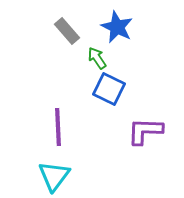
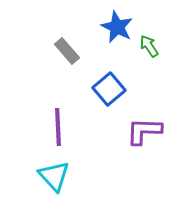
gray rectangle: moved 20 px down
green arrow: moved 52 px right, 12 px up
blue square: rotated 24 degrees clockwise
purple L-shape: moved 1 px left
cyan triangle: rotated 20 degrees counterclockwise
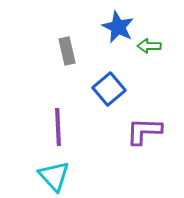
blue star: moved 1 px right
green arrow: rotated 55 degrees counterclockwise
gray rectangle: rotated 28 degrees clockwise
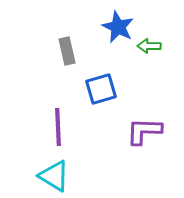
blue square: moved 8 px left; rotated 24 degrees clockwise
cyan triangle: rotated 16 degrees counterclockwise
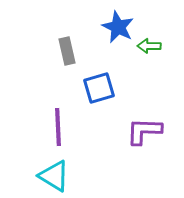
blue square: moved 2 px left, 1 px up
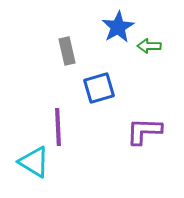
blue star: rotated 16 degrees clockwise
cyan triangle: moved 20 px left, 14 px up
